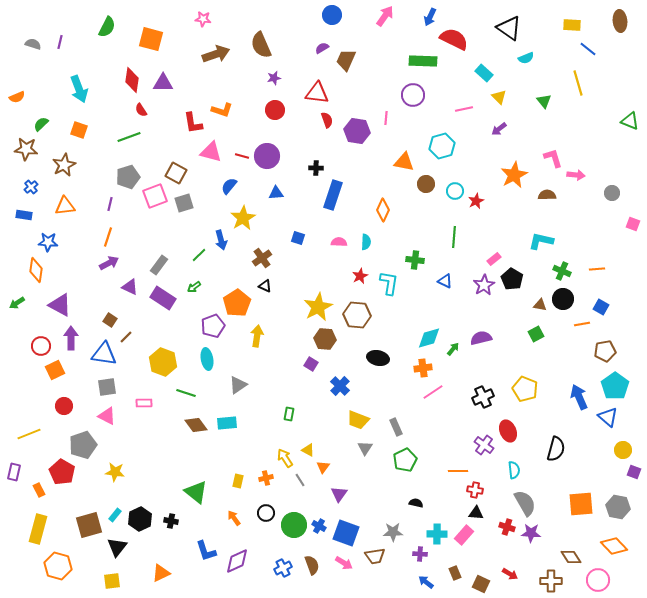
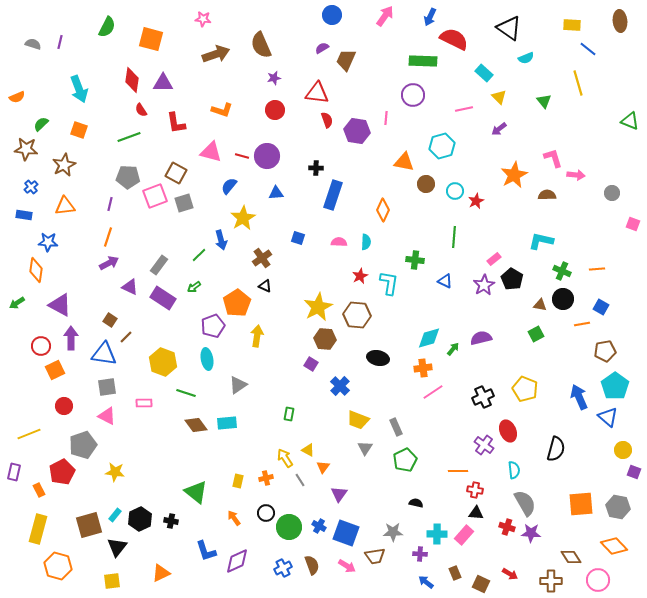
red L-shape at (193, 123): moved 17 px left
gray pentagon at (128, 177): rotated 20 degrees clockwise
red pentagon at (62, 472): rotated 15 degrees clockwise
green circle at (294, 525): moved 5 px left, 2 px down
pink arrow at (344, 563): moved 3 px right, 3 px down
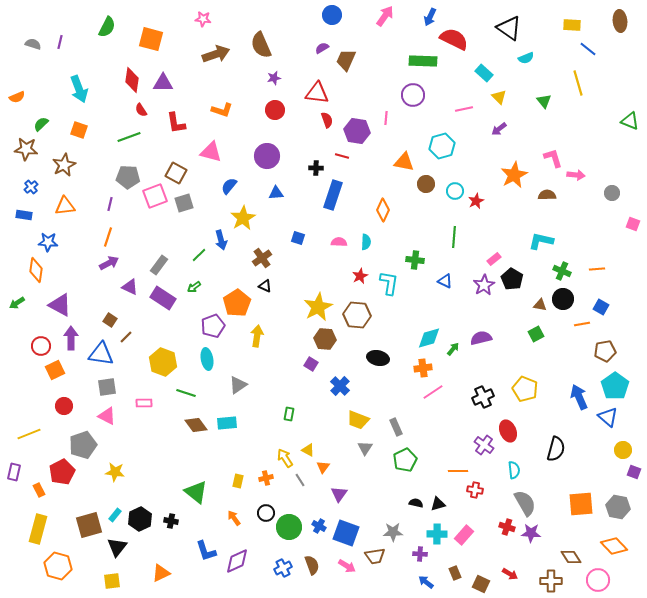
red line at (242, 156): moved 100 px right
blue triangle at (104, 354): moved 3 px left
black triangle at (476, 513): moved 38 px left, 9 px up; rotated 21 degrees counterclockwise
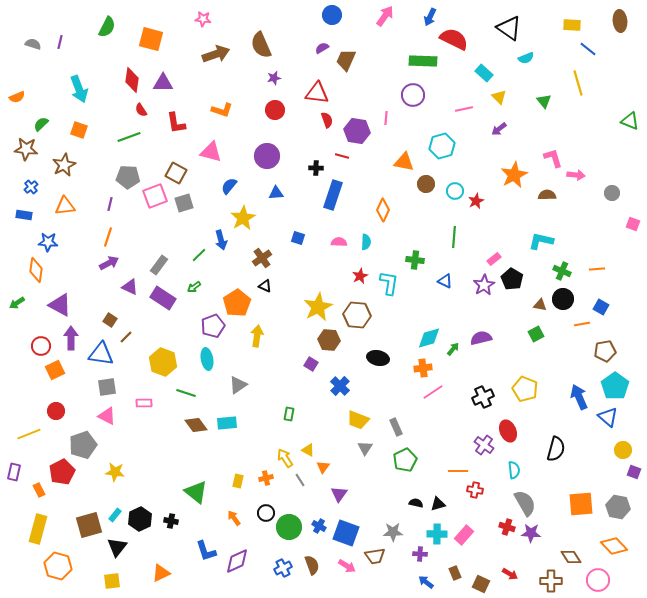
brown hexagon at (325, 339): moved 4 px right, 1 px down
red circle at (64, 406): moved 8 px left, 5 px down
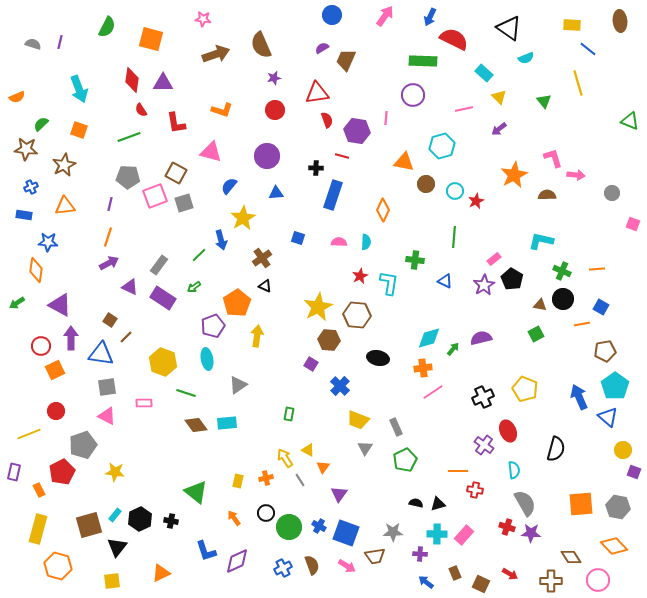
red triangle at (317, 93): rotated 15 degrees counterclockwise
blue cross at (31, 187): rotated 16 degrees clockwise
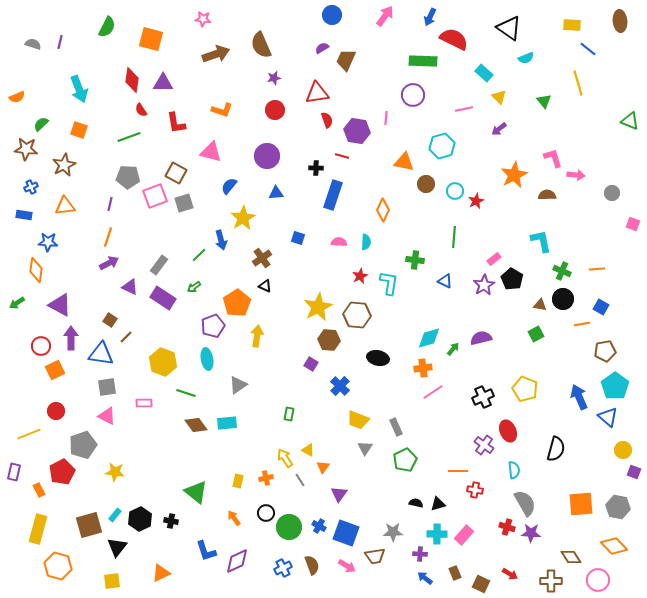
cyan L-shape at (541, 241): rotated 65 degrees clockwise
blue arrow at (426, 582): moved 1 px left, 4 px up
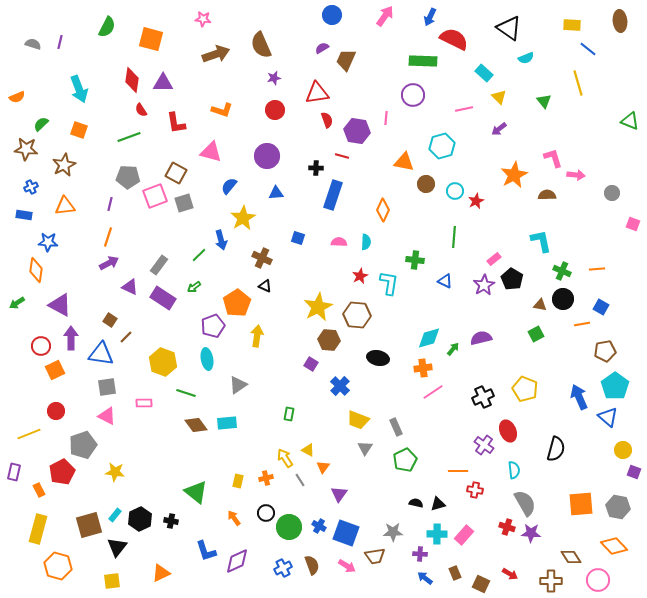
brown cross at (262, 258): rotated 30 degrees counterclockwise
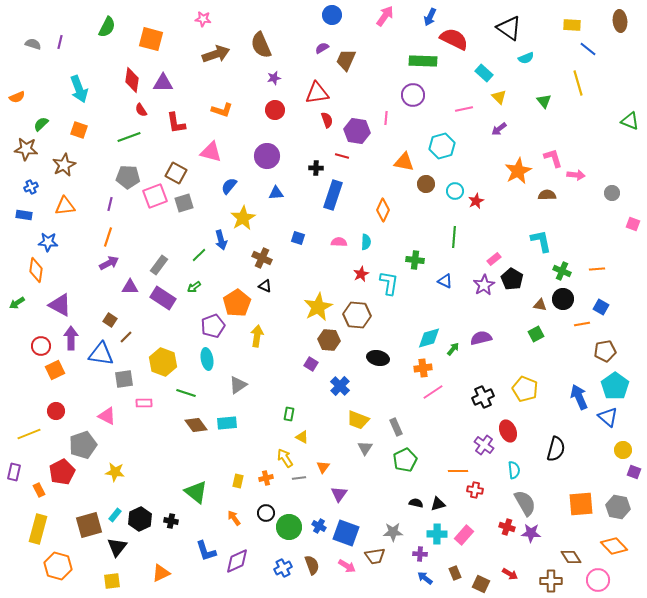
orange star at (514, 175): moved 4 px right, 4 px up
red star at (360, 276): moved 1 px right, 2 px up
purple triangle at (130, 287): rotated 24 degrees counterclockwise
gray square at (107, 387): moved 17 px right, 8 px up
yellow triangle at (308, 450): moved 6 px left, 13 px up
gray line at (300, 480): moved 1 px left, 2 px up; rotated 64 degrees counterclockwise
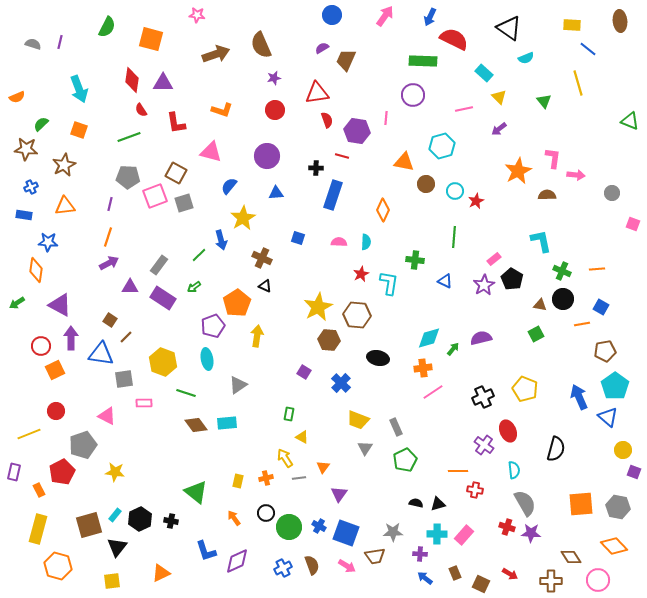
pink star at (203, 19): moved 6 px left, 4 px up
pink L-shape at (553, 158): rotated 25 degrees clockwise
purple square at (311, 364): moved 7 px left, 8 px down
blue cross at (340, 386): moved 1 px right, 3 px up
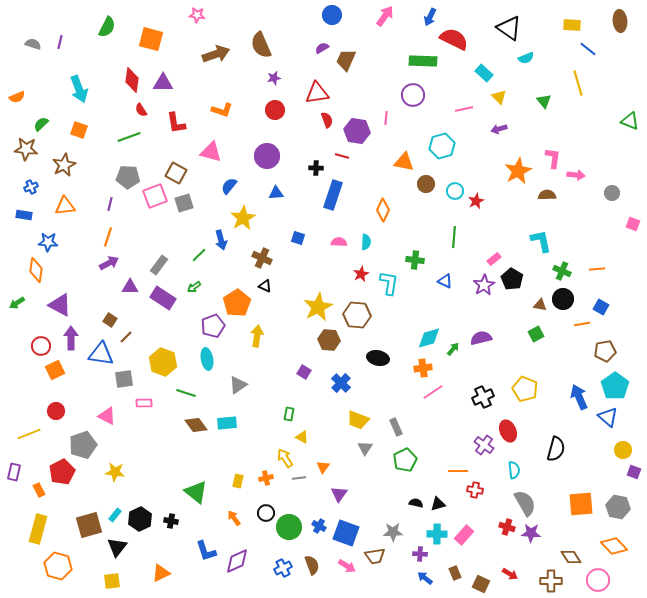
purple arrow at (499, 129): rotated 21 degrees clockwise
